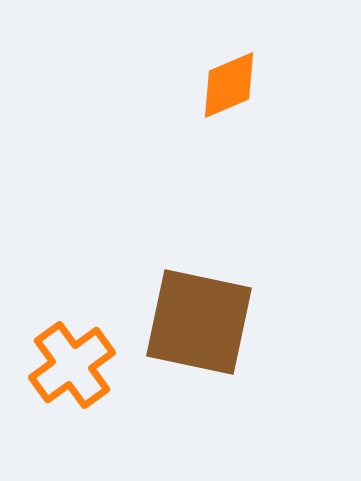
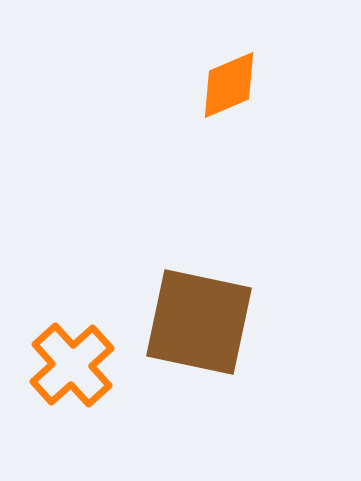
orange cross: rotated 6 degrees counterclockwise
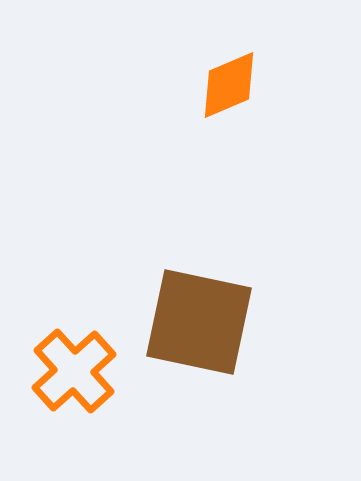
orange cross: moved 2 px right, 6 px down
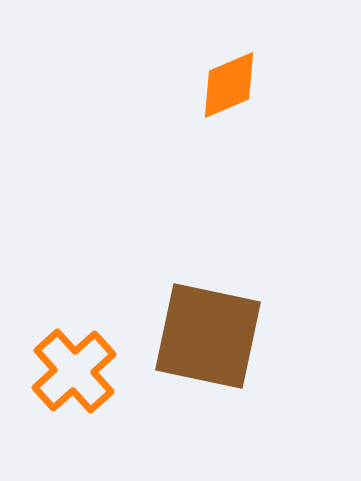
brown square: moved 9 px right, 14 px down
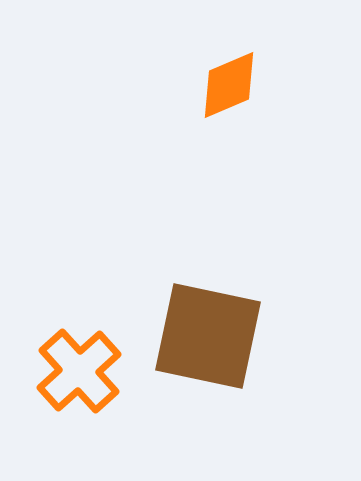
orange cross: moved 5 px right
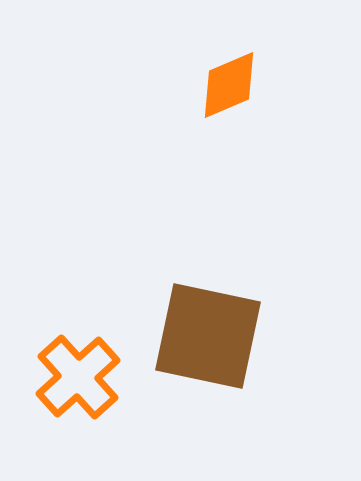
orange cross: moved 1 px left, 6 px down
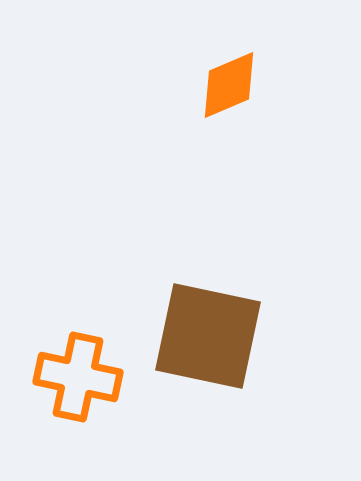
orange cross: rotated 36 degrees counterclockwise
